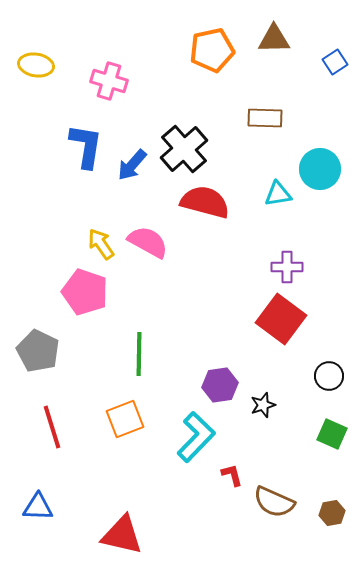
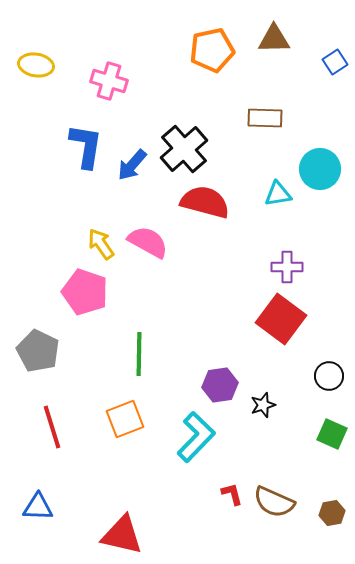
red L-shape: moved 19 px down
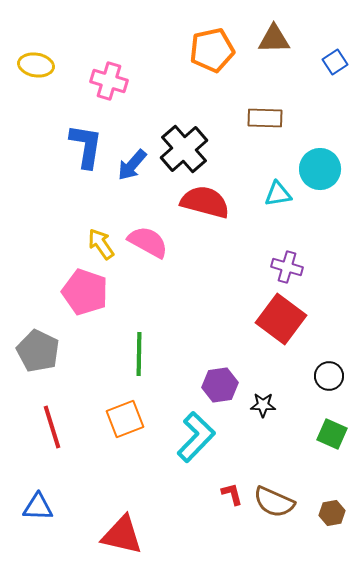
purple cross: rotated 16 degrees clockwise
black star: rotated 20 degrees clockwise
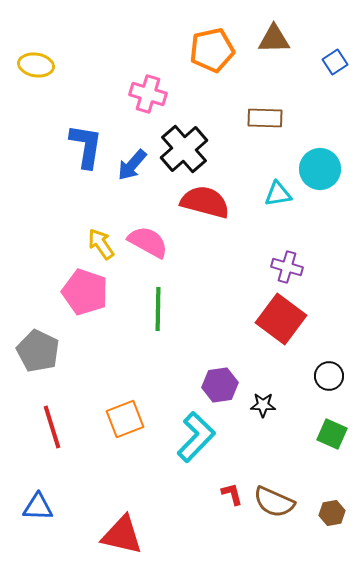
pink cross: moved 39 px right, 13 px down
green line: moved 19 px right, 45 px up
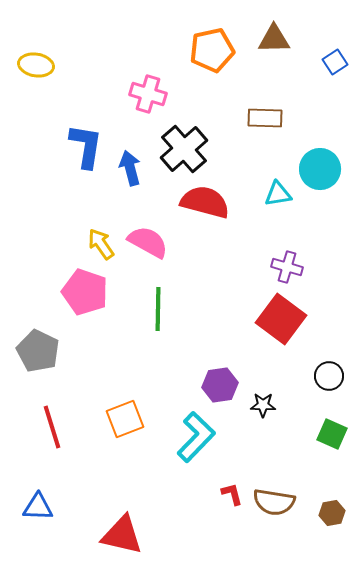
blue arrow: moved 2 px left, 3 px down; rotated 124 degrees clockwise
brown semicircle: rotated 15 degrees counterclockwise
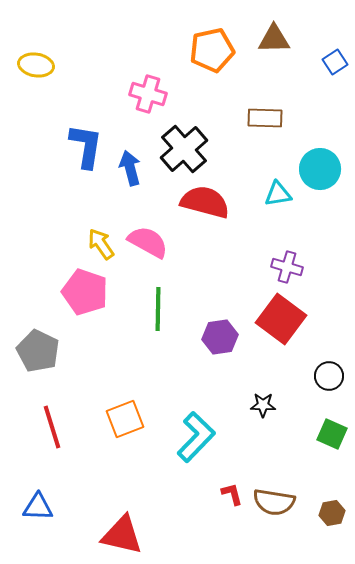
purple hexagon: moved 48 px up
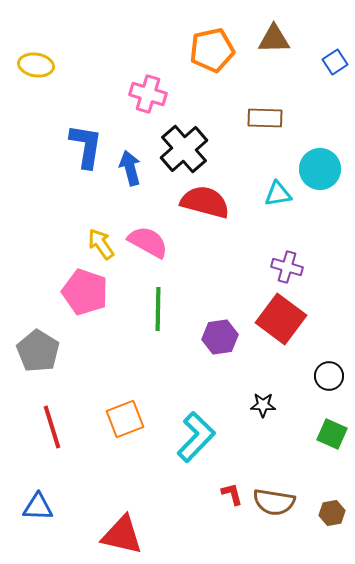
gray pentagon: rotated 6 degrees clockwise
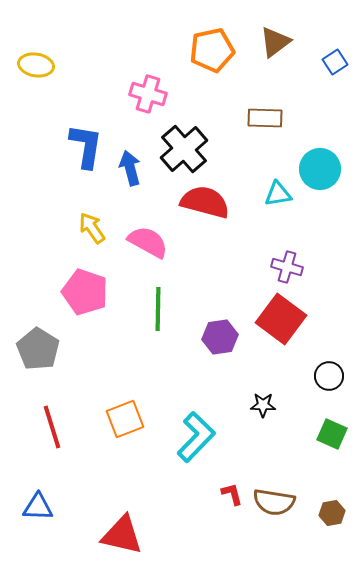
brown triangle: moved 1 px right, 3 px down; rotated 36 degrees counterclockwise
yellow arrow: moved 9 px left, 16 px up
gray pentagon: moved 2 px up
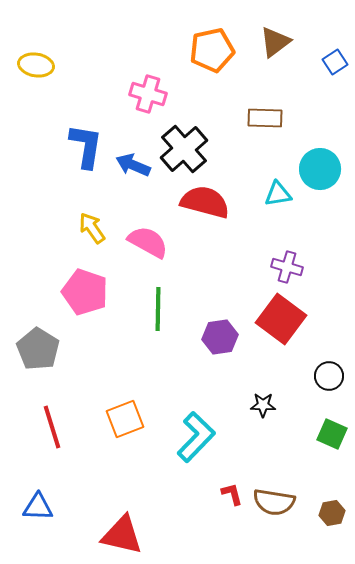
blue arrow: moved 3 px right, 3 px up; rotated 52 degrees counterclockwise
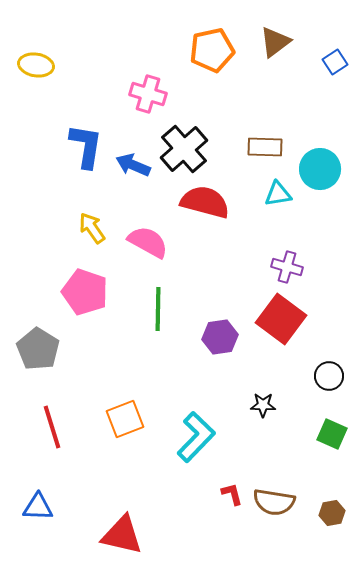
brown rectangle: moved 29 px down
